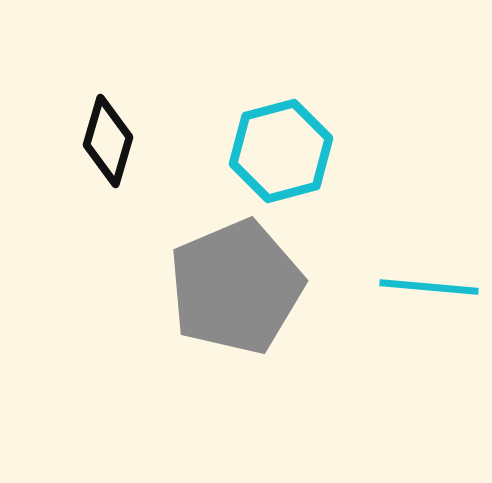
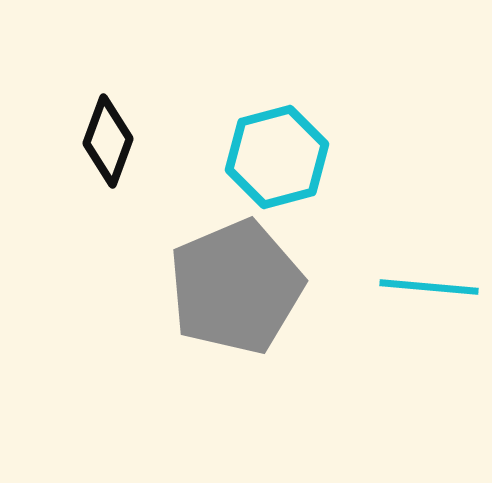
black diamond: rotated 4 degrees clockwise
cyan hexagon: moved 4 px left, 6 px down
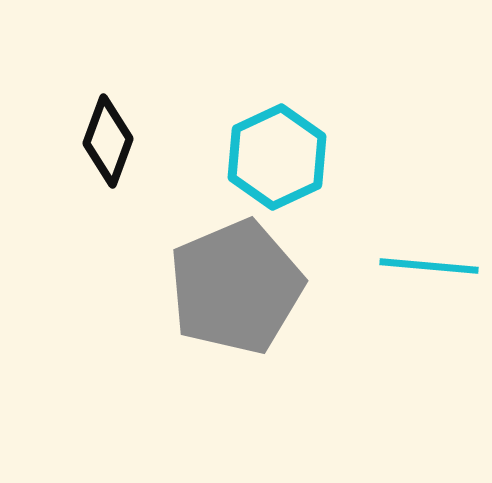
cyan hexagon: rotated 10 degrees counterclockwise
cyan line: moved 21 px up
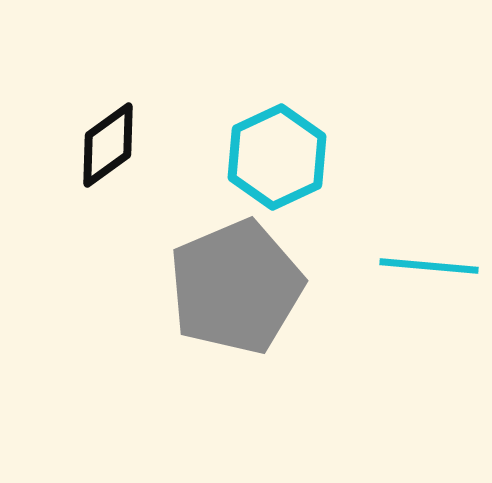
black diamond: moved 4 px down; rotated 34 degrees clockwise
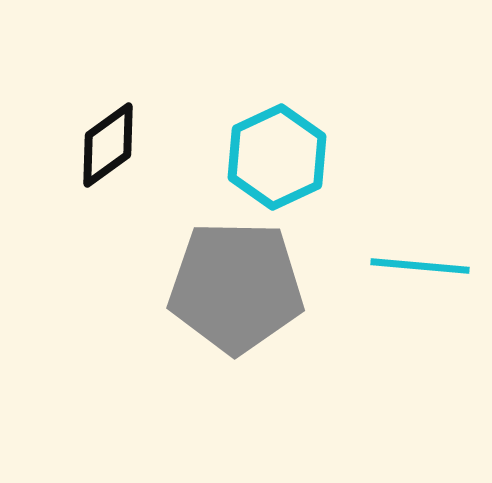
cyan line: moved 9 px left
gray pentagon: rotated 24 degrees clockwise
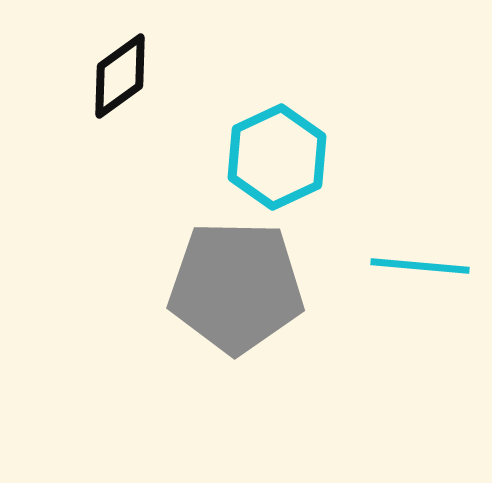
black diamond: moved 12 px right, 69 px up
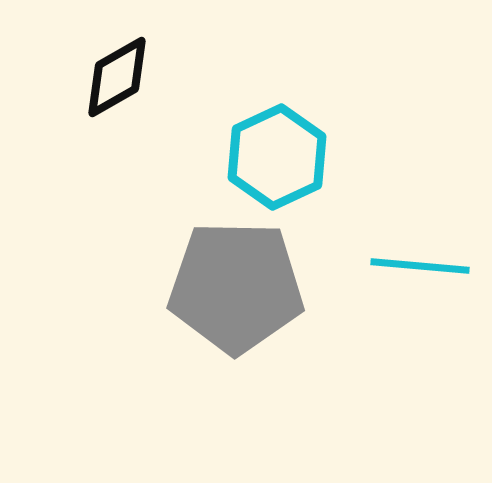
black diamond: moved 3 px left, 1 px down; rotated 6 degrees clockwise
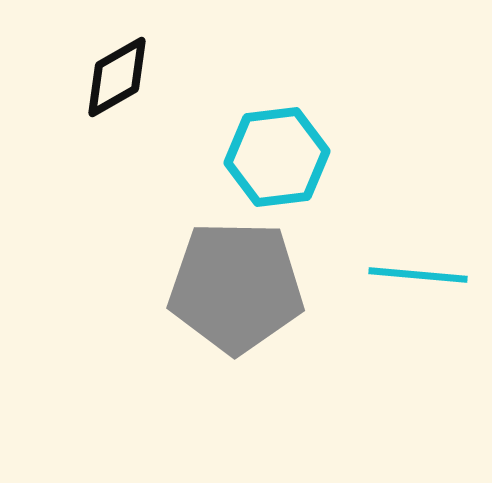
cyan hexagon: rotated 18 degrees clockwise
cyan line: moved 2 px left, 9 px down
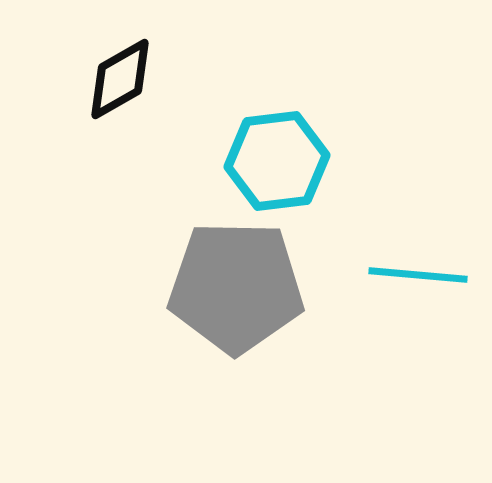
black diamond: moved 3 px right, 2 px down
cyan hexagon: moved 4 px down
